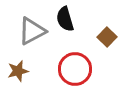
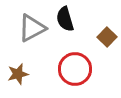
gray triangle: moved 3 px up
brown star: moved 3 px down
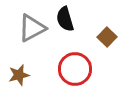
brown star: moved 1 px right, 1 px down
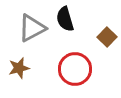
brown star: moved 7 px up
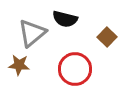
black semicircle: rotated 60 degrees counterclockwise
gray triangle: moved 5 px down; rotated 12 degrees counterclockwise
brown star: moved 3 px up; rotated 20 degrees clockwise
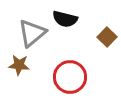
red circle: moved 5 px left, 8 px down
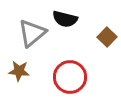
brown star: moved 6 px down
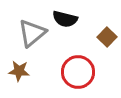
red circle: moved 8 px right, 5 px up
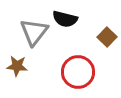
gray triangle: moved 2 px right, 1 px up; rotated 12 degrees counterclockwise
brown star: moved 2 px left, 5 px up
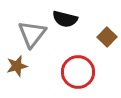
gray triangle: moved 2 px left, 2 px down
brown star: rotated 20 degrees counterclockwise
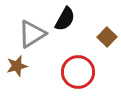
black semicircle: rotated 75 degrees counterclockwise
gray triangle: rotated 20 degrees clockwise
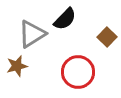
black semicircle: rotated 15 degrees clockwise
